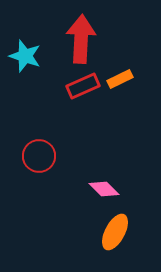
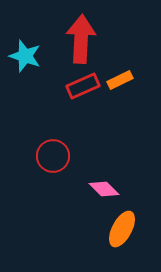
orange rectangle: moved 1 px down
red circle: moved 14 px right
orange ellipse: moved 7 px right, 3 px up
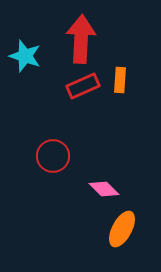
orange rectangle: rotated 60 degrees counterclockwise
